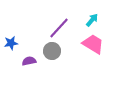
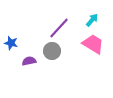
blue star: rotated 24 degrees clockwise
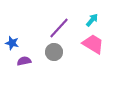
blue star: moved 1 px right
gray circle: moved 2 px right, 1 px down
purple semicircle: moved 5 px left
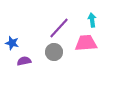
cyan arrow: rotated 48 degrees counterclockwise
pink trapezoid: moved 7 px left, 1 px up; rotated 35 degrees counterclockwise
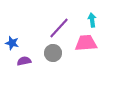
gray circle: moved 1 px left, 1 px down
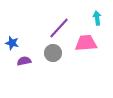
cyan arrow: moved 5 px right, 2 px up
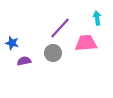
purple line: moved 1 px right
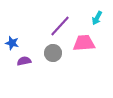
cyan arrow: rotated 144 degrees counterclockwise
purple line: moved 2 px up
pink trapezoid: moved 2 px left
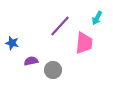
pink trapezoid: rotated 100 degrees clockwise
gray circle: moved 17 px down
purple semicircle: moved 7 px right
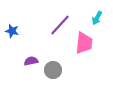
purple line: moved 1 px up
blue star: moved 12 px up
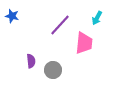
blue star: moved 15 px up
purple semicircle: rotated 96 degrees clockwise
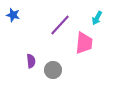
blue star: moved 1 px right, 1 px up
